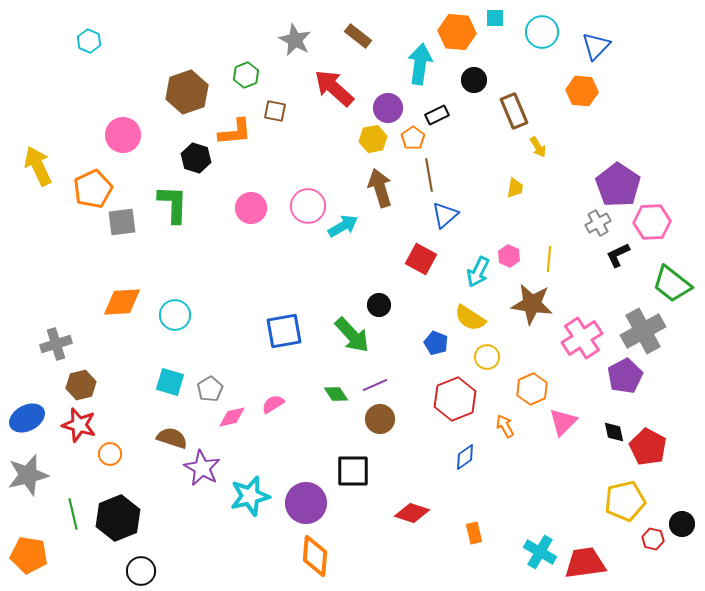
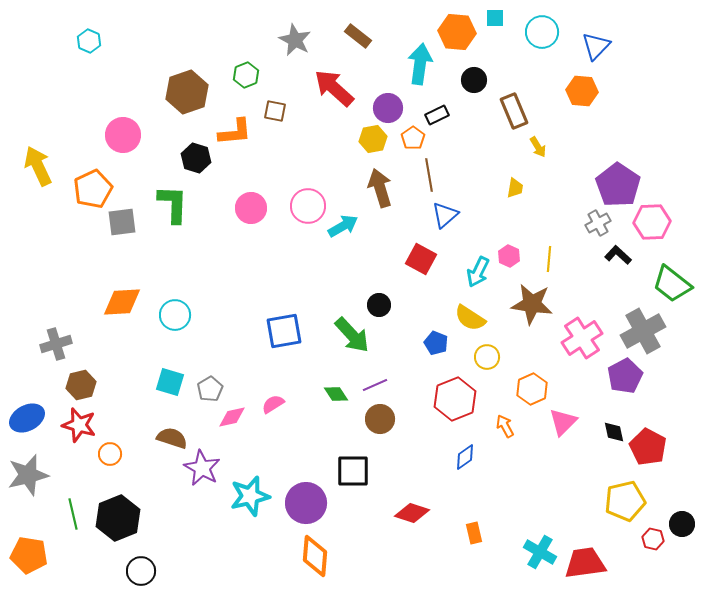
black L-shape at (618, 255): rotated 68 degrees clockwise
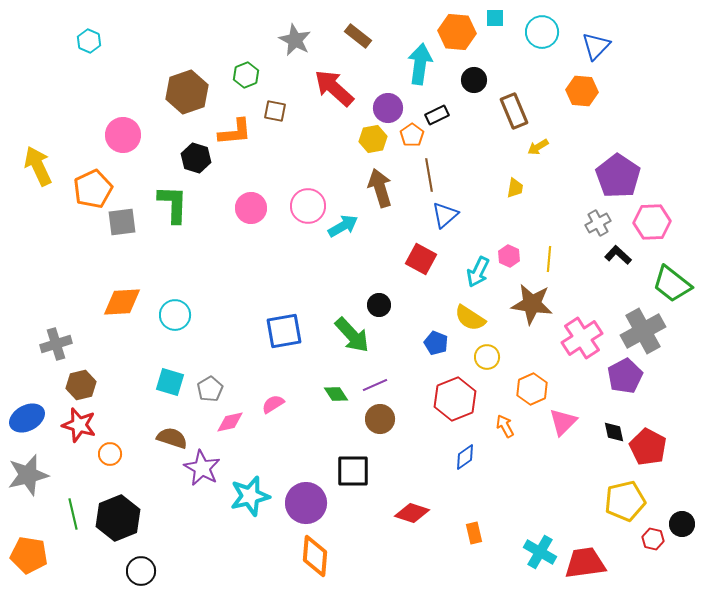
orange pentagon at (413, 138): moved 1 px left, 3 px up
yellow arrow at (538, 147): rotated 90 degrees clockwise
purple pentagon at (618, 185): moved 9 px up
pink diamond at (232, 417): moved 2 px left, 5 px down
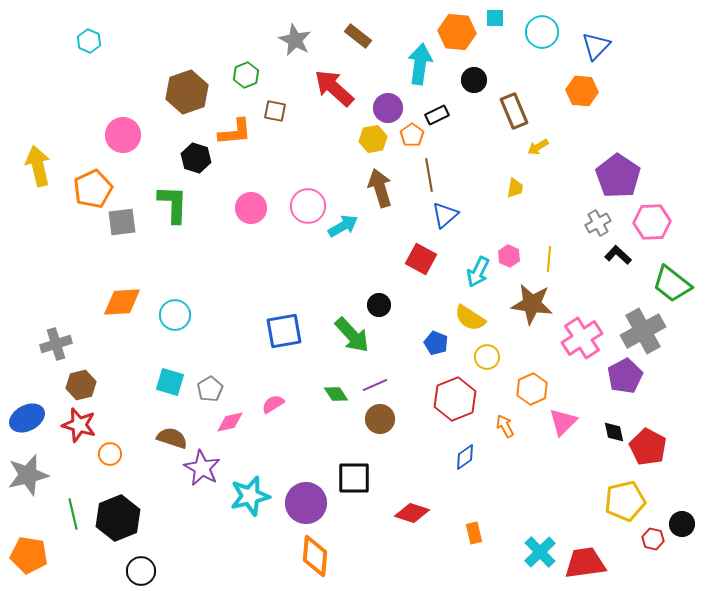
yellow arrow at (38, 166): rotated 12 degrees clockwise
black square at (353, 471): moved 1 px right, 7 px down
cyan cross at (540, 552): rotated 16 degrees clockwise
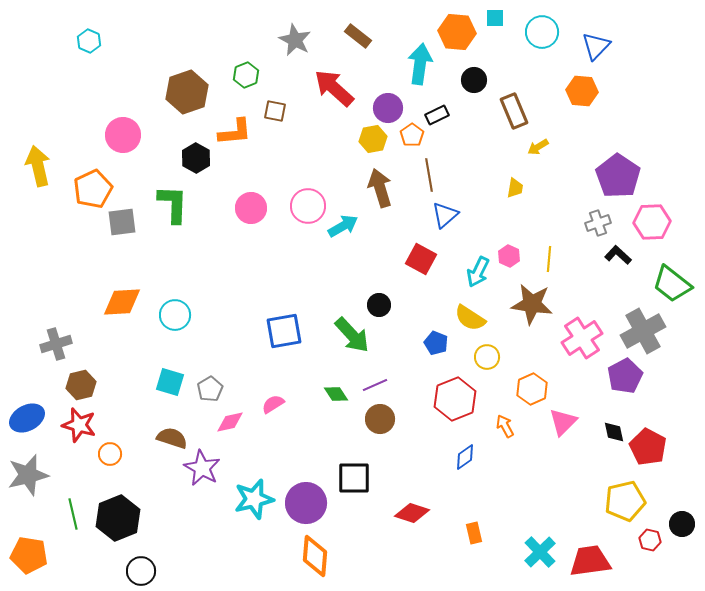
black hexagon at (196, 158): rotated 12 degrees clockwise
gray cross at (598, 223): rotated 10 degrees clockwise
cyan star at (250, 496): moved 4 px right, 3 px down
red hexagon at (653, 539): moved 3 px left, 1 px down
red trapezoid at (585, 563): moved 5 px right, 2 px up
